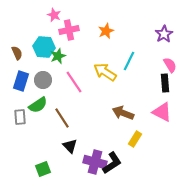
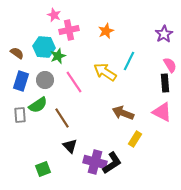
brown semicircle: rotated 32 degrees counterclockwise
gray circle: moved 2 px right
gray rectangle: moved 2 px up
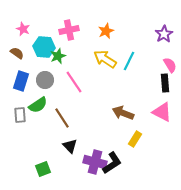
pink star: moved 31 px left, 14 px down
yellow arrow: moved 13 px up
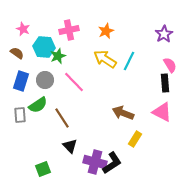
pink line: rotated 10 degrees counterclockwise
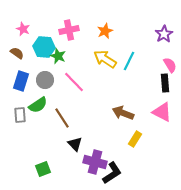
orange star: moved 1 px left
green star: rotated 28 degrees counterclockwise
black triangle: moved 5 px right, 2 px up
black L-shape: moved 10 px down
